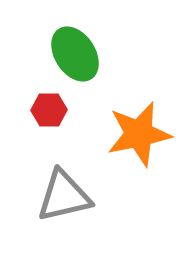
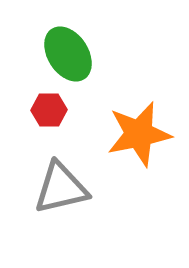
green ellipse: moved 7 px left
gray triangle: moved 3 px left, 8 px up
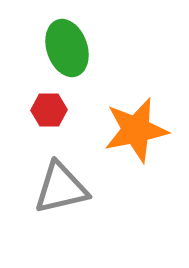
green ellipse: moved 1 px left, 6 px up; rotated 14 degrees clockwise
orange star: moved 3 px left, 4 px up
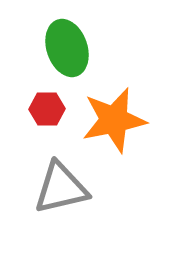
red hexagon: moved 2 px left, 1 px up
orange star: moved 22 px left, 10 px up
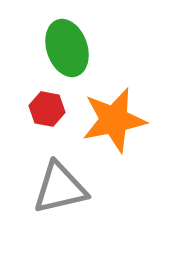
red hexagon: rotated 12 degrees clockwise
gray triangle: moved 1 px left
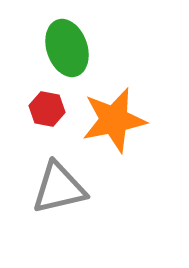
gray triangle: moved 1 px left
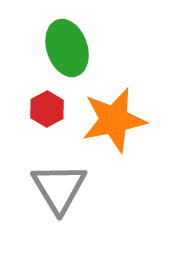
red hexagon: rotated 20 degrees clockwise
gray triangle: rotated 48 degrees counterclockwise
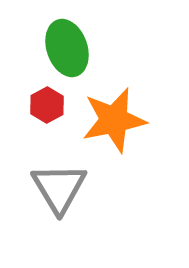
red hexagon: moved 4 px up
